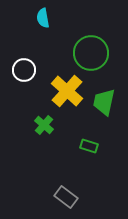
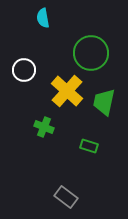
green cross: moved 2 px down; rotated 18 degrees counterclockwise
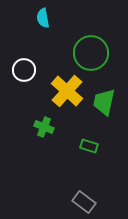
gray rectangle: moved 18 px right, 5 px down
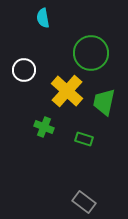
green rectangle: moved 5 px left, 7 px up
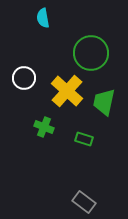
white circle: moved 8 px down
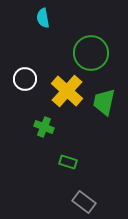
white circle: moved 1 px right, 1 px down
green rectangle: moved 16 px left, 23 px down
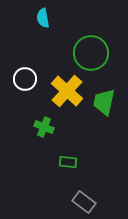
green rectangle: rotated 12 degrees counterclockwise
